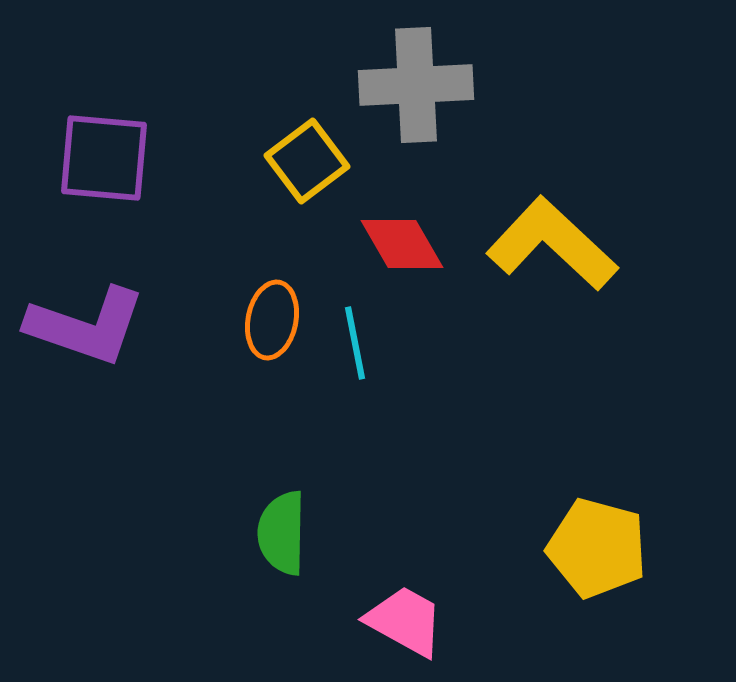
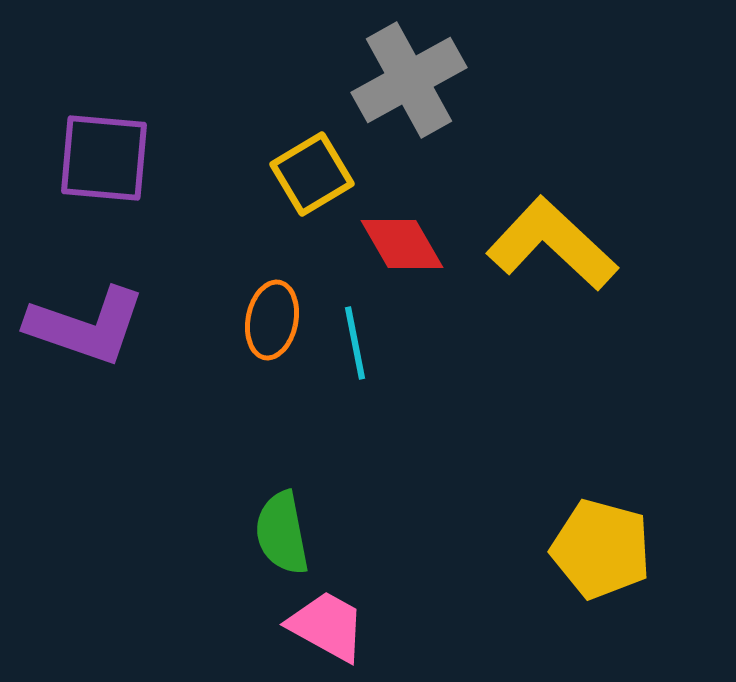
gray cross: moved 7 px left, 5 px up; rotated 26 degrees counterclockwise
yellow square: moved 5 px right, 13 px down; rotated 6 degrees clockwise
green semicircle: rotated 12 degrees counterclockwise
yellow pentagon: moved 4 px right, 1 px down
pink trapezoid: moved 78 px left, 5 px down
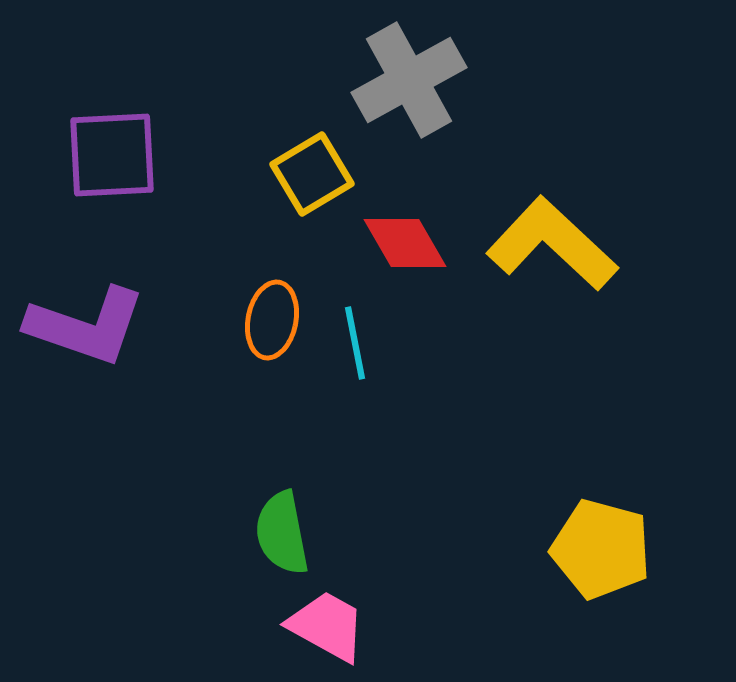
purple square: moved 8 px right, 3 px up; rotated 8 degrees counterclockwise
red diamond: moved 3 px right, 1 px up
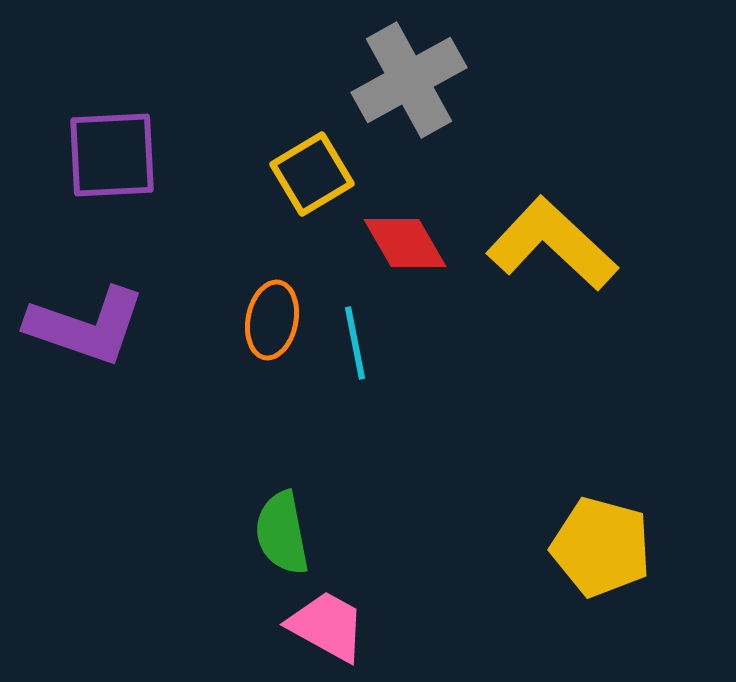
yellow pentagon: moved 2 px up
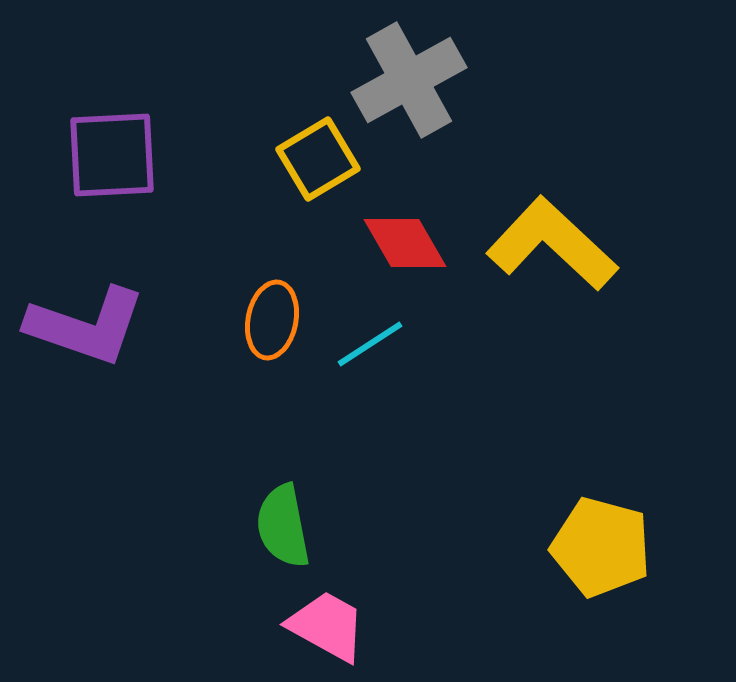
yellow square: moved 6 px right, 15 px up
cyan line: moved 15 px right, 1 px down; rotated 68 degrees clockwise
green semicircle: moved 1 px right, 7 px up
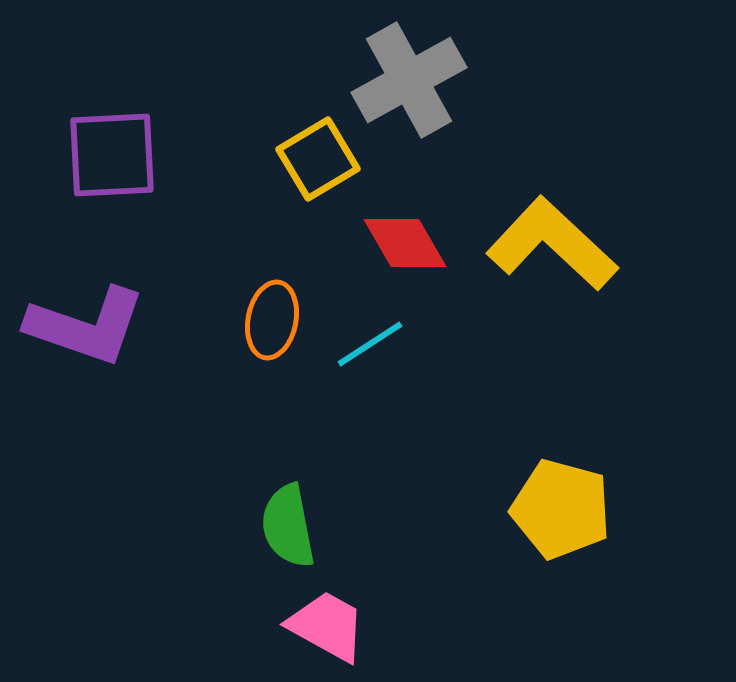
green semicircle: moved 5 px right
yellow pentagon: moved 40 px left, 38 px up
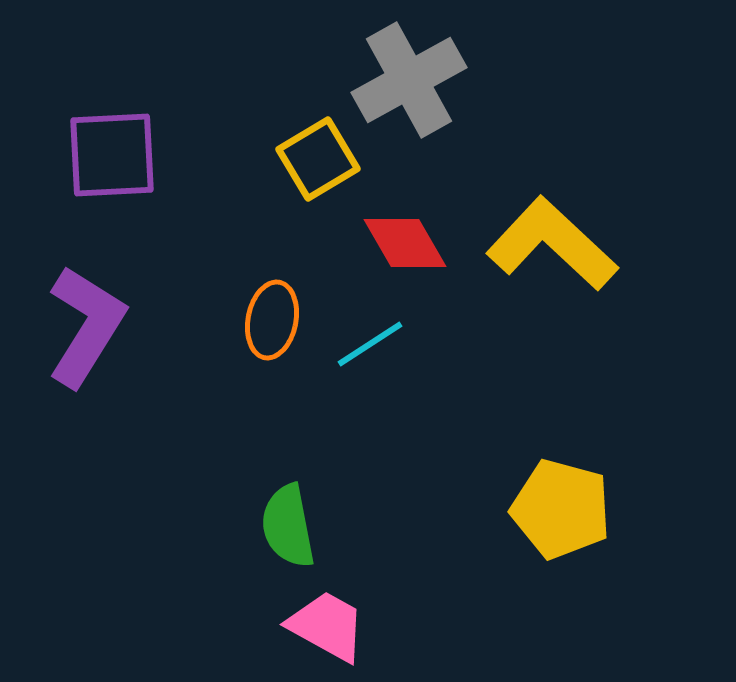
purple L-shape: rotated 77 degrees counterclockwise
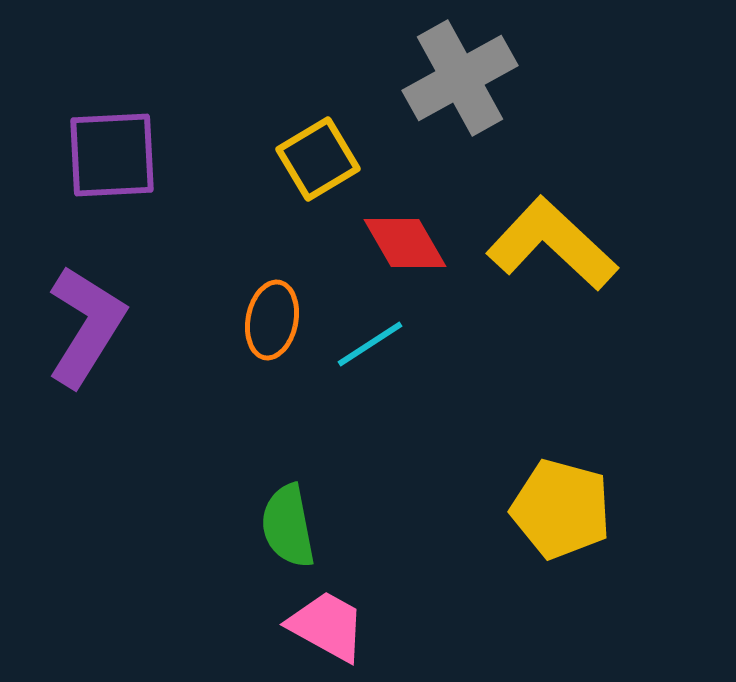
gray cross: moved 51 px right, 2 px up
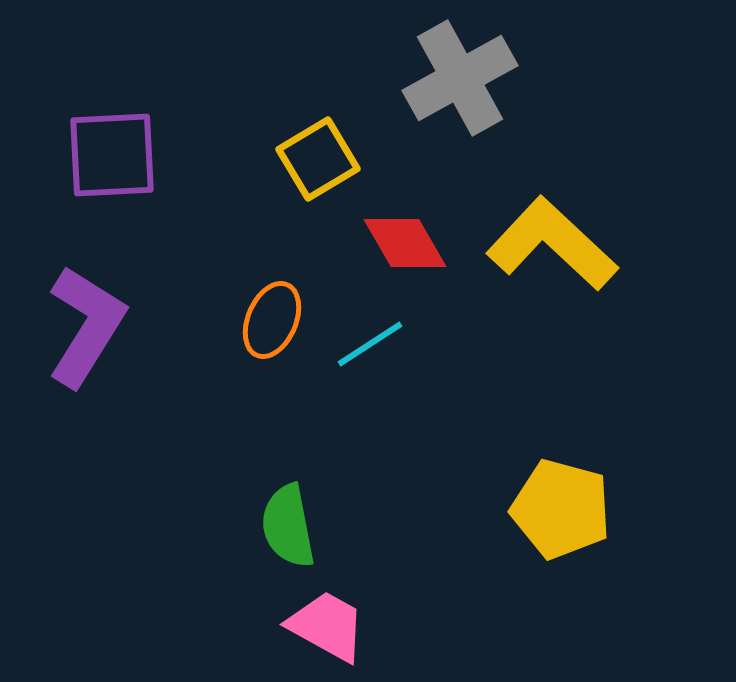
orange ellipse: rotated 12 degrees clockwise
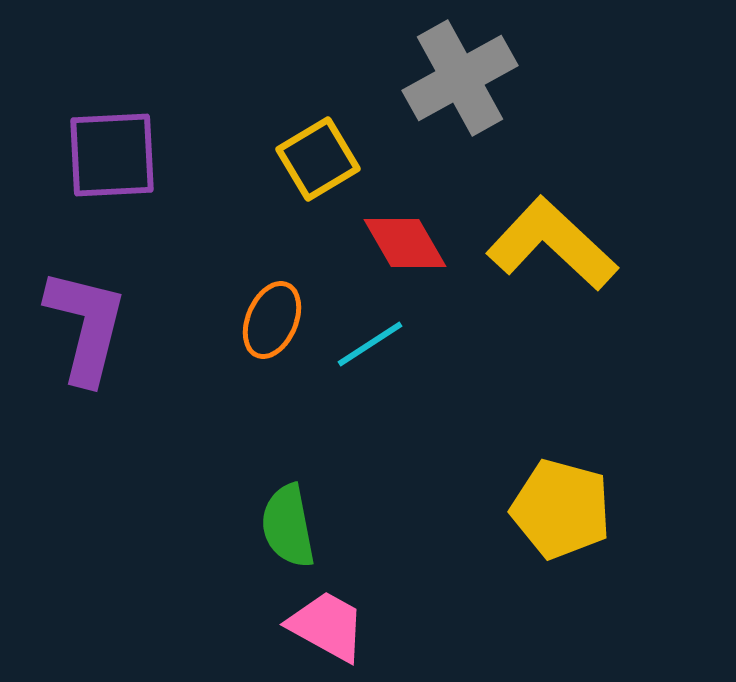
purple L-shape: rotated 18 degrees counterclockwise
